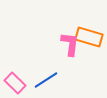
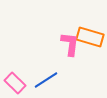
orange rectangle: moved 1 px right
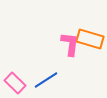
orange rectangle: moved 2 px down
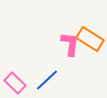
orange rectangle: rotated 16 degrees clockwise
blue line: moved 1 px right; rotated 10 degrees counterclockwise
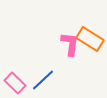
blue line: moved 4 px left
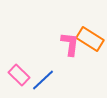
pink rectangle: moved 4 px right, 8 px up
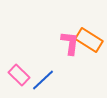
orange rectangle: moved 1 px left, 1 px down
pink L-shape: moved 1 px up
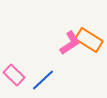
pink L-shape: rotated 50 degrees clockwise
pink rectangle: moved 5 px left
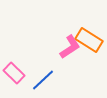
pink L-shape: moved 4 px down
pink rectangle: moved 2 px up
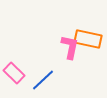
orange rectangle: moved 1 px left, 1 px up; rotated 20 degrees counterclockwise
pink L-shape: rotated 45 degrees counterclockwise
